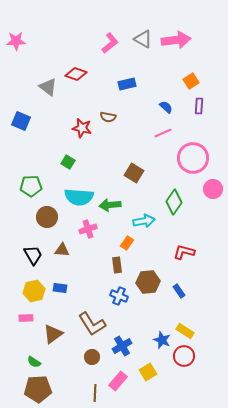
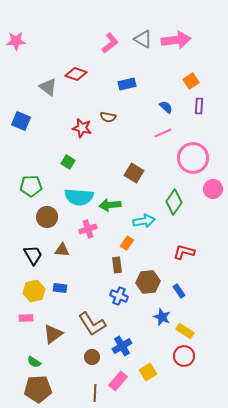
blue star at (162, 340): moved 23 px up
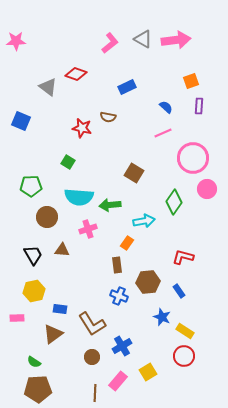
orange square at (191, 81): rotated 14 degrees clockwise
blue rectangle at (127, 84): moved 3 px down; rotated 12 degrees counterclockwise
pink circle at (213, 189): moved 6 px left
red L-shape at (184, 252): moved 1 px left, 5 px down
blue rectangle at (60, 288): moved 21 px down
pink rectangle at (26, 318): moved 9 px left
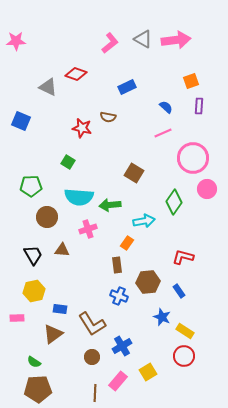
gray triangle at (48, 87): rotated 12 degrees counterclockwise
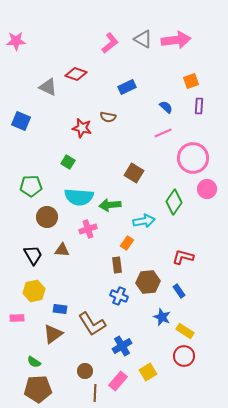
brown circle at (92, 357): moved 7 px left, 14 px down
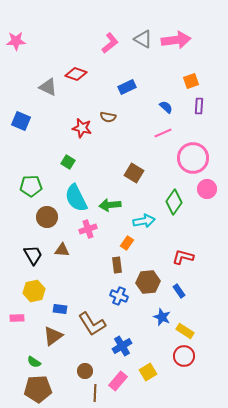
cyan semicircle at (79, 197): moved 3 px left, 1 px down; rotated 60 degrees clockwise
brown triangle at (53, 334): moved 2 px down
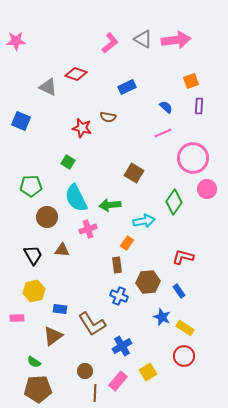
yellow rectangle at (185, 331): moved 3 px up
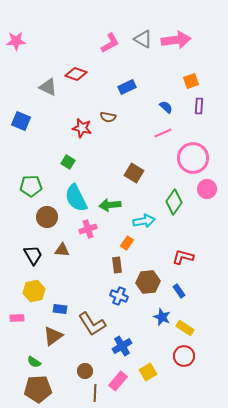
pink L-shape at (110, 43): rotated 10 degrees clockwise
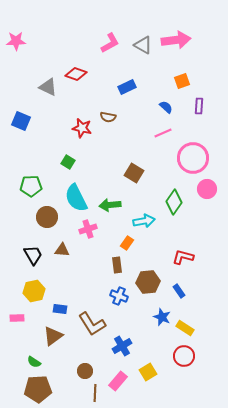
gray triangle at (143, 39): moved 6 px down
orange square at (191, 81): moved 9 px left
